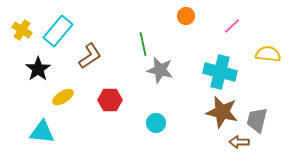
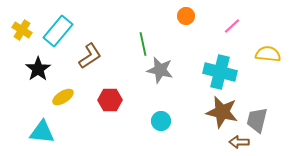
cyan circle: moved 5 px right, 2 px up
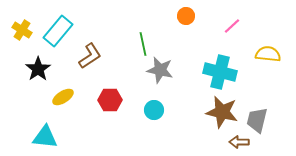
cyan circle: moved 7 px left, 11 px up
cyan triangle: moved 3 px right, 5 px down
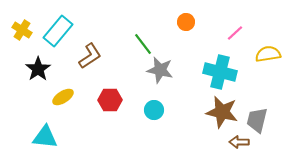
orange circle: moved 6 px down
pink line: moved 3 px right, 7 px down
green line: rotated 25 degrees counterclockwise
yellow semicircle: rotated 15 degrees counterclockwise
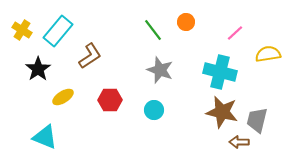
green line: moved 10 px right, 14 px up
gray star: rotated 8 degrees clockwise
cyan triangle: rotated 16 degrees clockwise
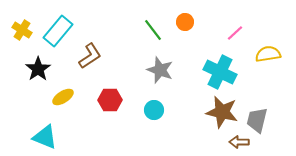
orange circle: moved 1 px left
cyan cross: rotated 12 degrees clockwise
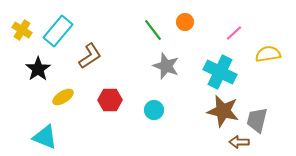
pink line: moved 1 px left
gray star: moved 6 px right, 4 px up
brown star: moved 1 px right, 1 px up
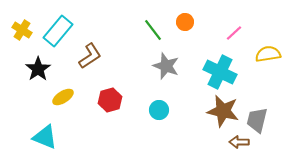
red hexagon: rotated 15 degrees counterclockwise
cyan circle: moved 5 px right
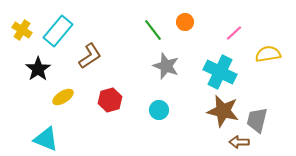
cyan triangle: moved 1 px right, 2 px down
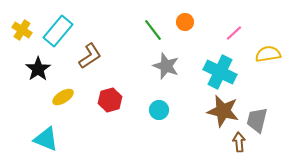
brown arrow: rotated 84 degrees clockwise
